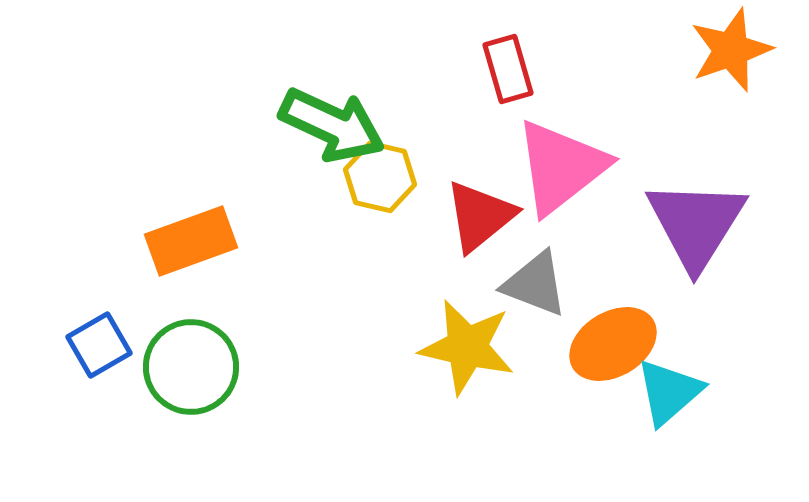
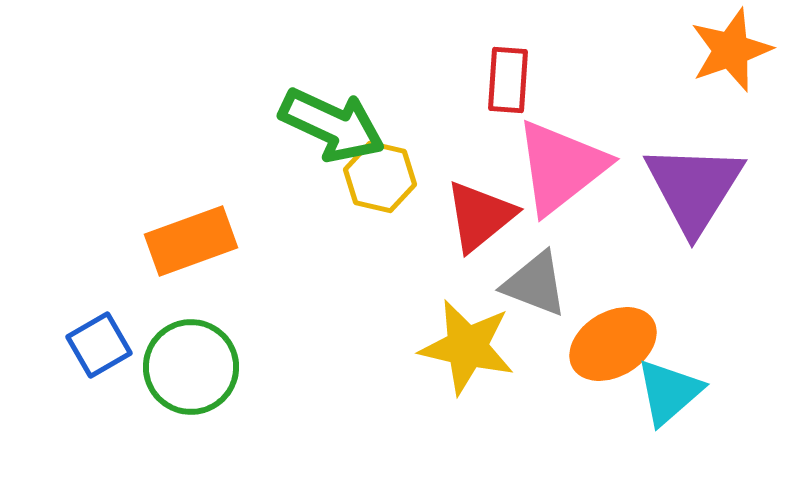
red rectangle: moved 11 px down; rotated 20 degrees clockwise
purple triangle: moved 2 px left, 36 px up
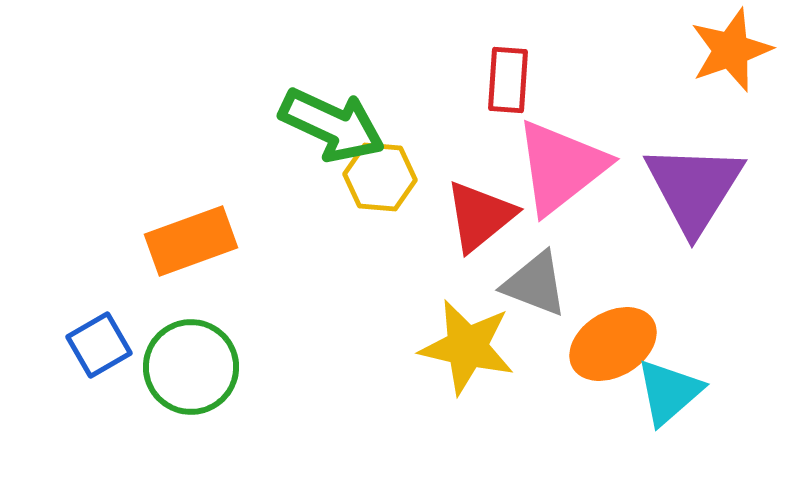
yellow hexagon: rotated 8 degrees counterclockwise
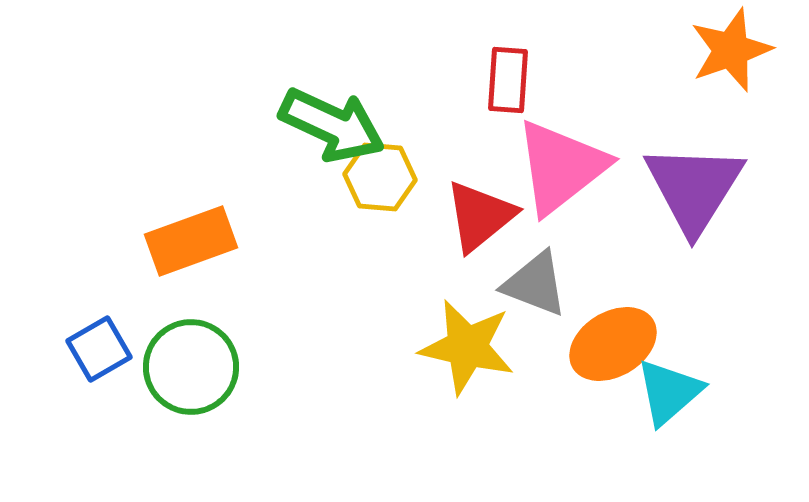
blue square: moved 4 px down
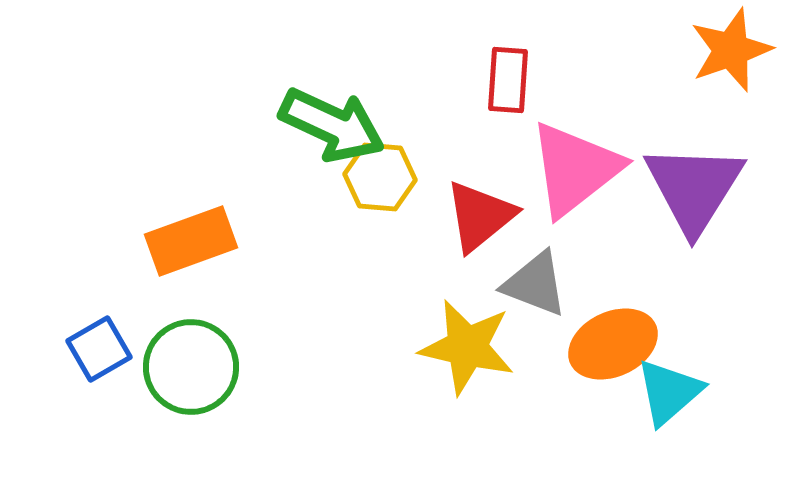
pink triangle: moved 14 px right, 2 px down
orange ellipse: rotated 6 degrees clockwise
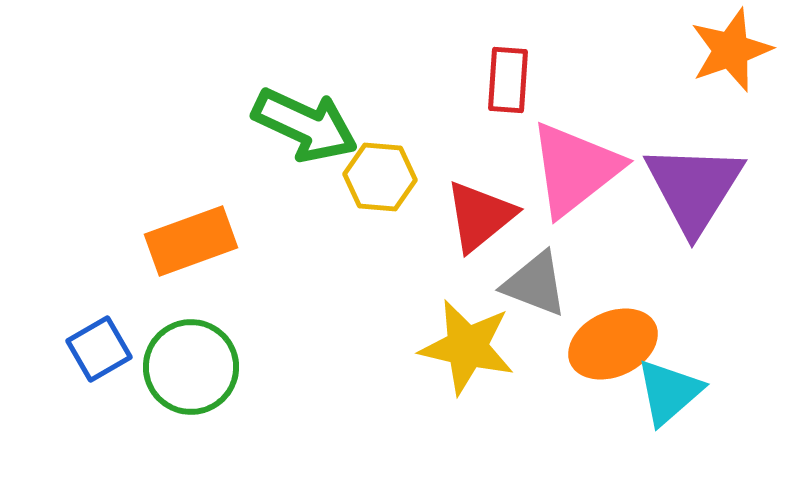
green arrow: moved 27 px left
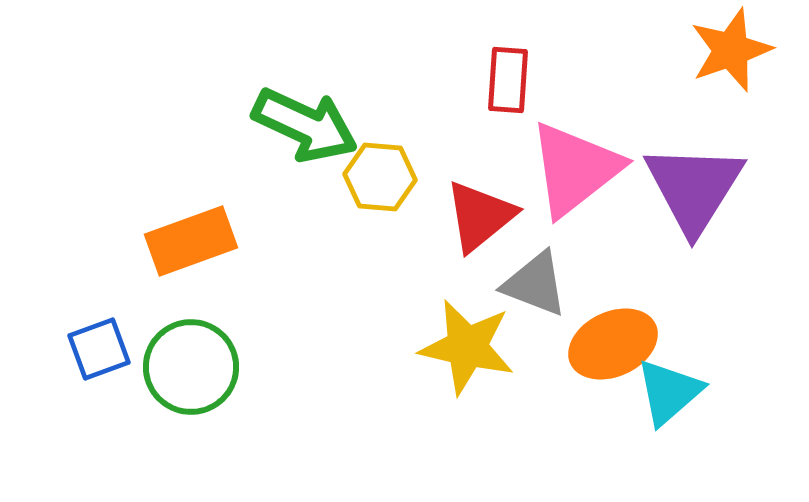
blue square: rotated 10 degrees clockwise
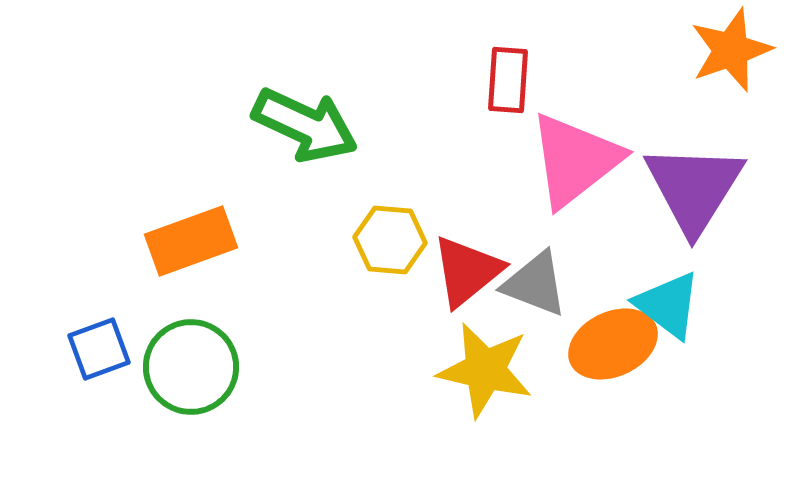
pink triangle: moved 9 px up
yellow hexagon: moved 10 px right, 63 px down
red triangle: moved 13 px left, 55 px down
yellow star: moved 18 px right, 23 px down
cyan triangle: moved 1 px left, 87 px up; rotated 42 degrees counterclockwise
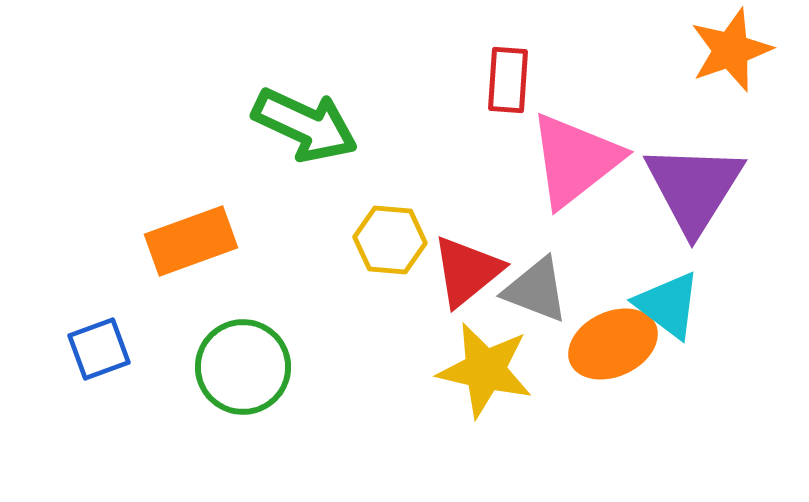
gray triangle: moved 1 px right, 6 px down
green circle: moved 52 px right
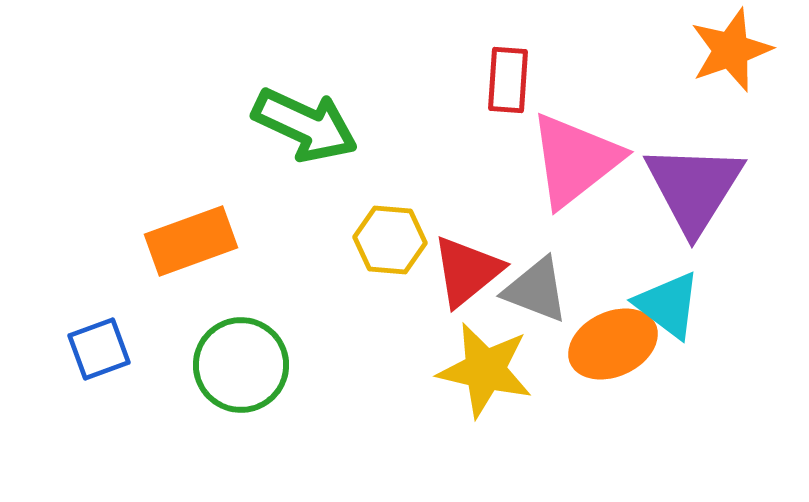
green circle: moved 2 px left, 2 px up
